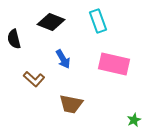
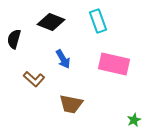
black semicircle: rotated 30 degrees clockwise
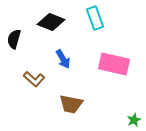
cyan rectangle: moved 3 px left, 3 px up
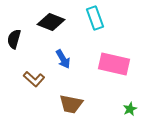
green star: moved 4 px left, 11 px up
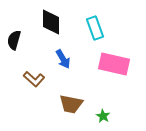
cyan rectangle: moved 10 px down
black diamond: rotated 68 degrees clockwise
black semicircle: moved 1 px down
green star: moved 27 px left, 7 px down; rotated 16 degrees counterclockwise
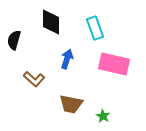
blue arrow: moved 4 px right; rotated 132 degrees counterclockwise
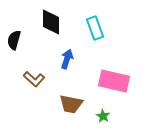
pink rectangle: moved 17 px down
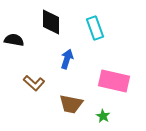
black semicircle: rotated 84 degrees clockwise
brown L-shape: moved 4 px down
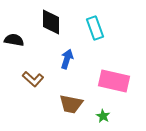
brown L-shape: moved 1 px left, 4 px up
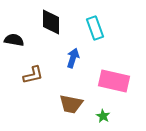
blue arrow: moved 6 px right, 1 px up
brown L-shape: moved 4 px up; rotated 55 degrees counterclockwise
